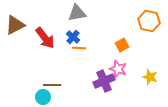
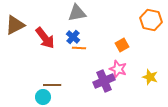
orange hexagon: moved 2 px right, 1 px up
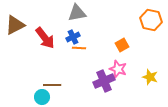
blue cross: rotated 24 degrees clockwise
cyan circle: moved 1 px left
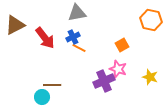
orange line: rotated 24 degrees clockwise
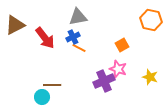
gray triangle: moved 1 px right, 4 px down
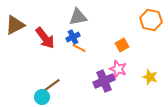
brown line: rotated 36 degrees counterclockwise
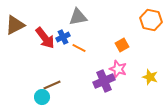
blue cross: moved 10 px left
brown line: rotated 12 degrees clockwise
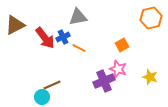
orange hexagon: moved 2 px up; rotated 25 degrees counterclockwise
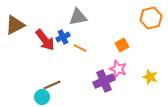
red arrow: moved 2 px down
orange line: moved 1 px right
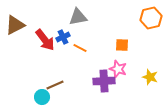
orange square: rotated 32 degrees clockwise
purple cross: rotated 20 degrees clockwise
brown line: moved 3 px right
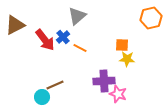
gray triangle: moved 1 px left, 1 px up; rotated 30 degrees counterclockwise
blue cross: rotated 16 degrees counterclockwise
pink star: moved 25 px down
yellow star: moved 23 px left, 18 px up; rotated 14 degrees counterclockwise
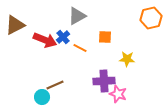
gray triangle: rotated 12 degrees clockwise
red arrow: rotated 30 degrees counterclockwise
orange square: moved 17 px left, 8 px up
